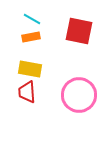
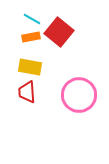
red square: moved 20 px left, 1 px down; rotated 28 degrees clockwise
yellow rectangle: moved 2 px up
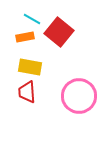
orange rectangle: moved 6 px left
pink circle: moved 1 px down
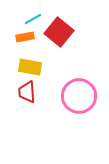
cyan line: moved 1 px right; rotated 60 degrees counterclockwise
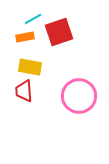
red square: rotated 32 degrees clockwise
red trapezoid: moved 3 px left, 1 px up
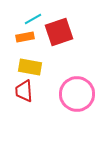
pink circle: moved 2 px left, 2 px up
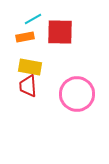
red square: moved 1 px right; rotated 20 degrees clockwise
red trapezoid: moved 4 px right, 5 px up
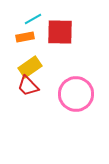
yellow rectangle: rotated 45 degrees counterclockwise
red trapezoid: rotated 40 degrees counterclockwise
pink circle: moved 1 px left
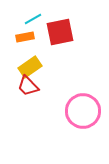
red square: rotated 12 degrees counterclockwise
pink circle: moved 7 px right, 17 px down
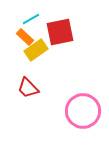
cyan line: moved 2 px left
orange rectangle: rotated 54 degrees clockwise
yellow rectangle: moved 6 px right, 17 px up
red trapezoid: moved 2 px down
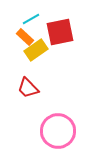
pink circle: moved 25 px left, 20 px down
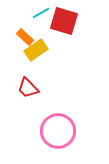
cyan line: moved 10 px right, 6 px up
red square: moved 4 px right, 11 px up; rotated 28 degrees clockwise
